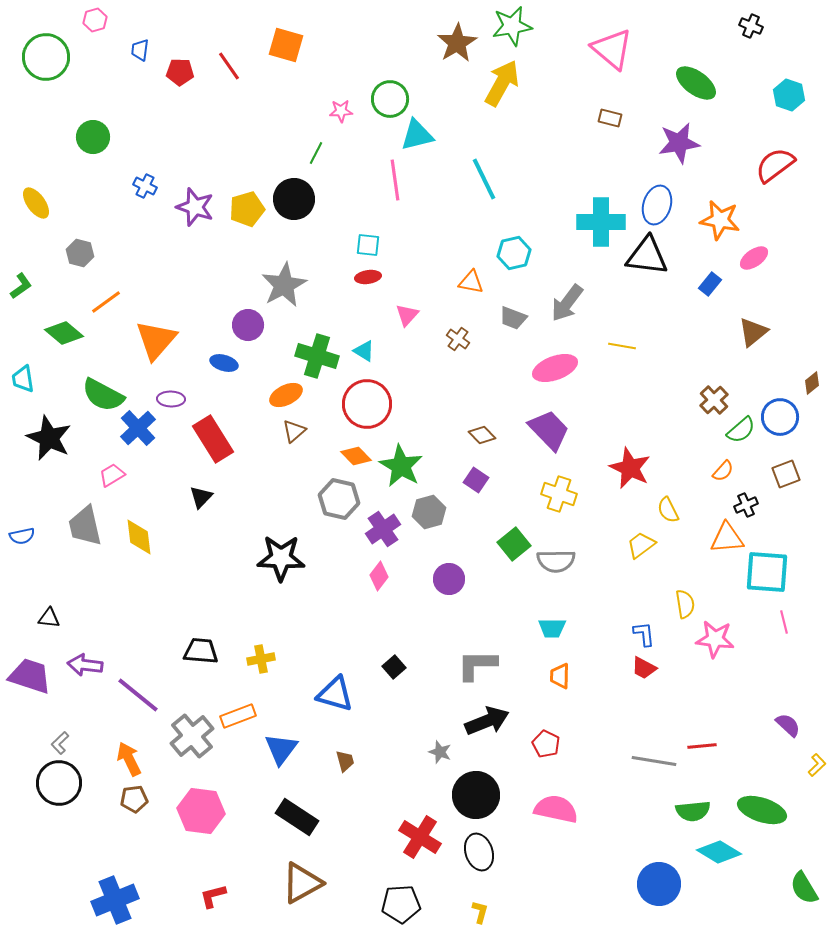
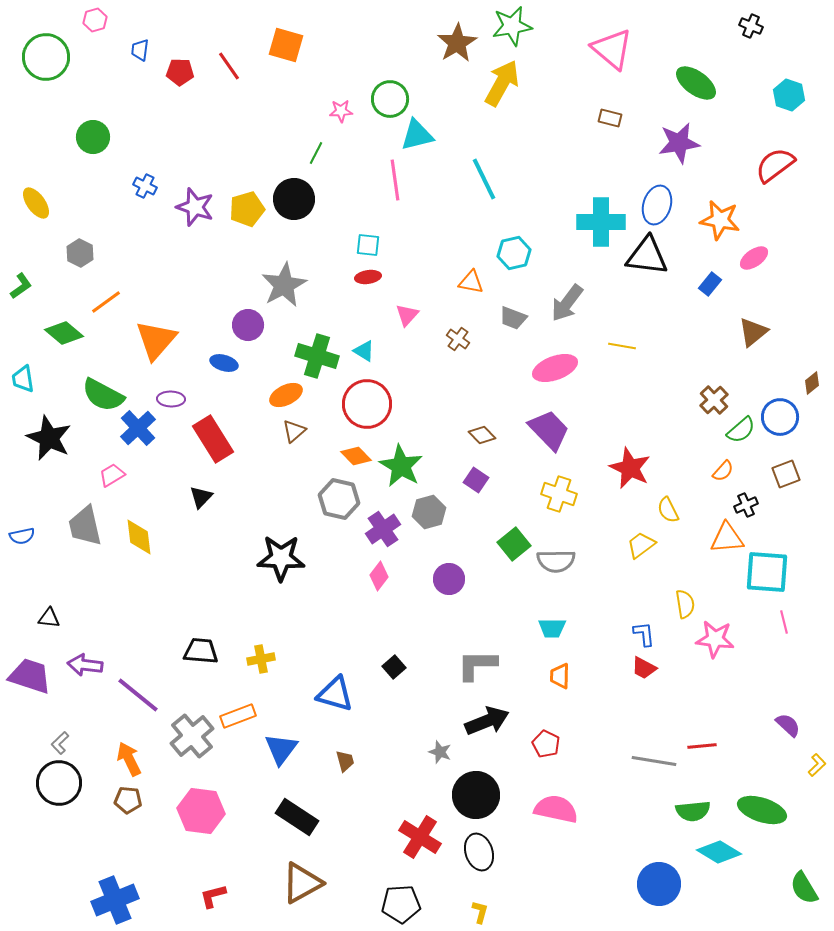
gray hexagon at (80, 253): rotated 12 degrees clockwise
brown pentagon at (134, 799): moved 6 px left, 1 px down; rotated 12 degrees clockwise
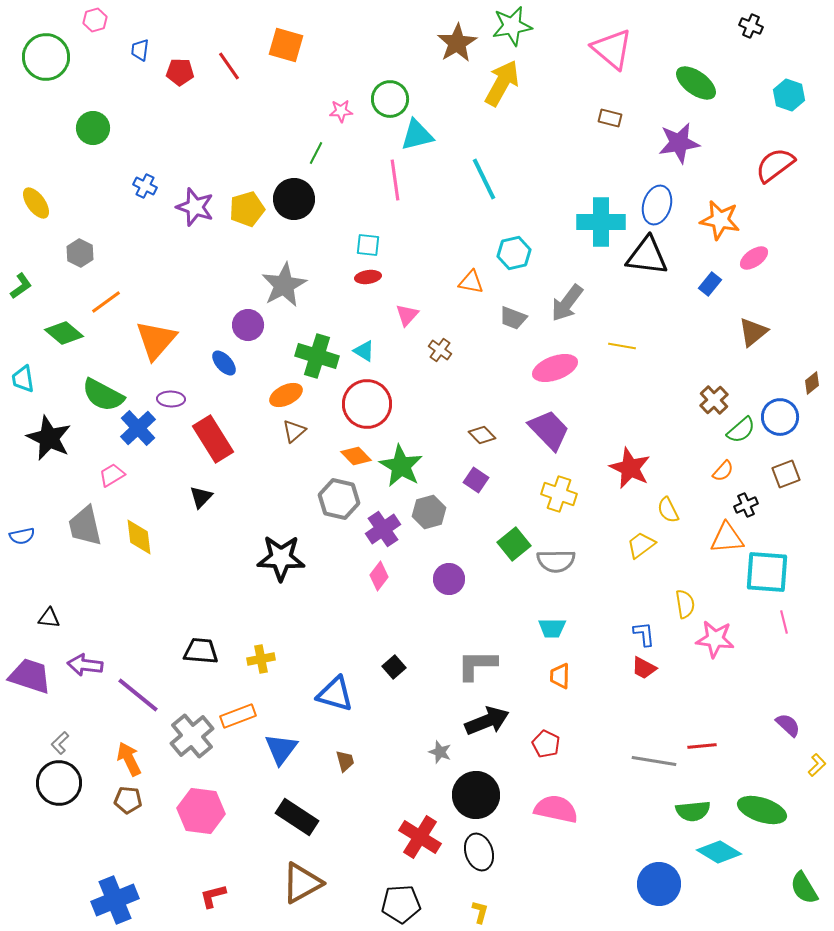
green circle at (93, 137): moved 9 px up
brown cross at (458, 339): moved 18 px left, 11 px down
blue ellipse at (224, 363): rotated 32 degrees clockwise
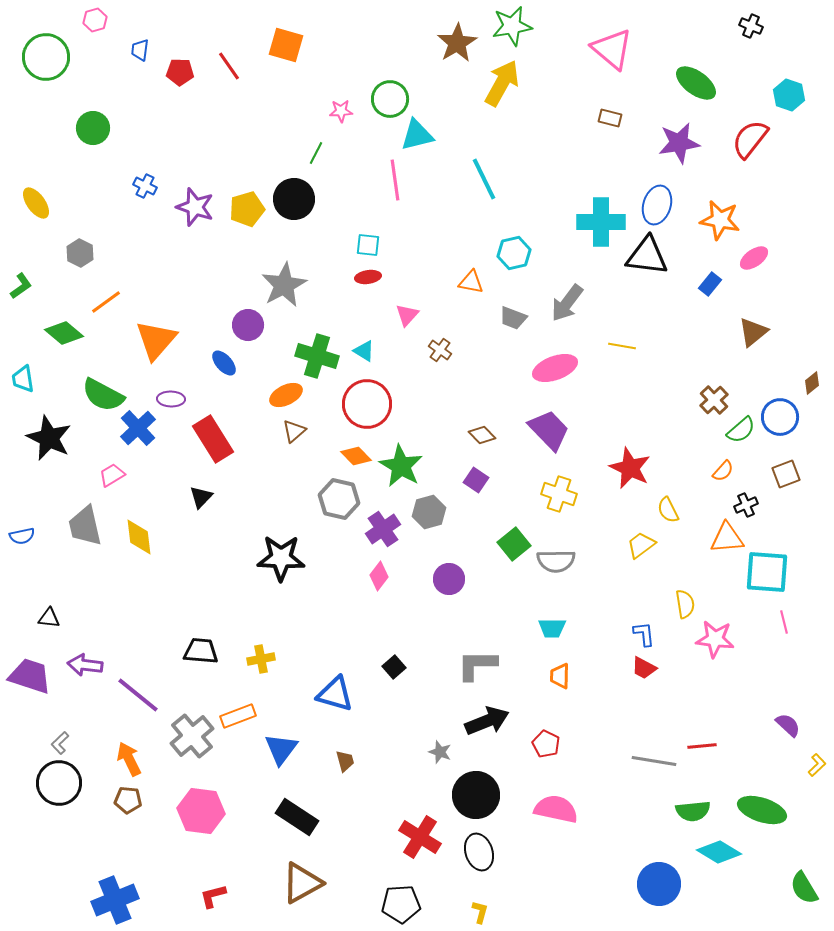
red semicircle at (775, 165): moved 25 px left, 26 px up; rotated 15 degrees counterclockwise
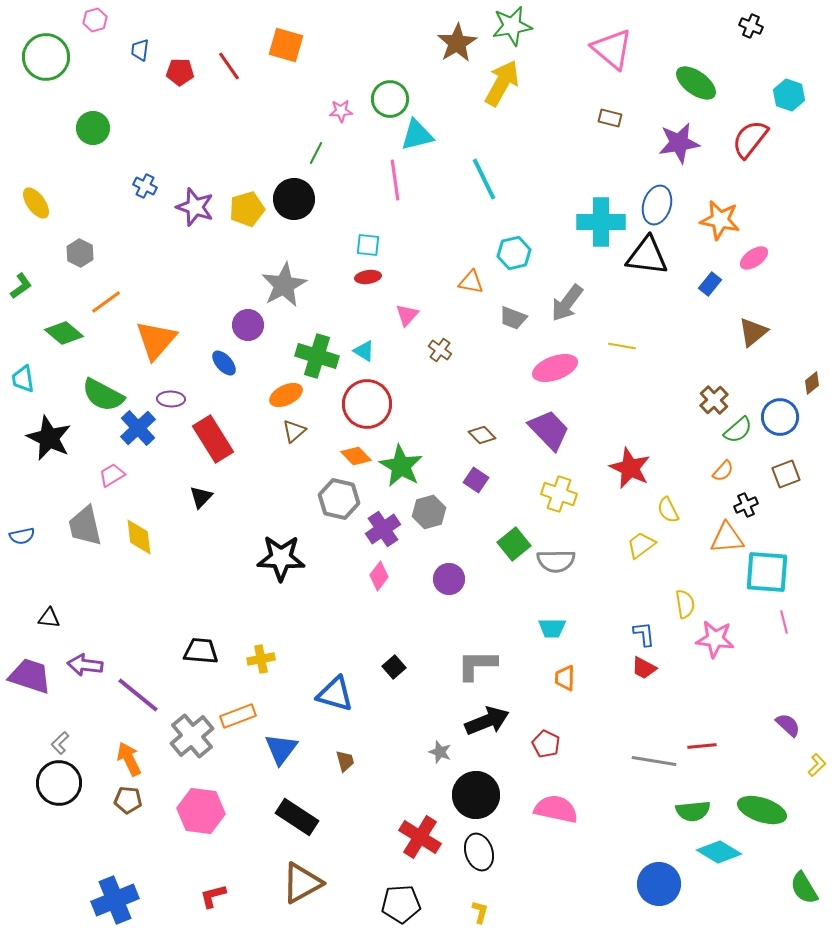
green semicircle at (741, 430): moved 3 px left
orange trapezoid at (560, 676): moved 5 px right, 2 px down
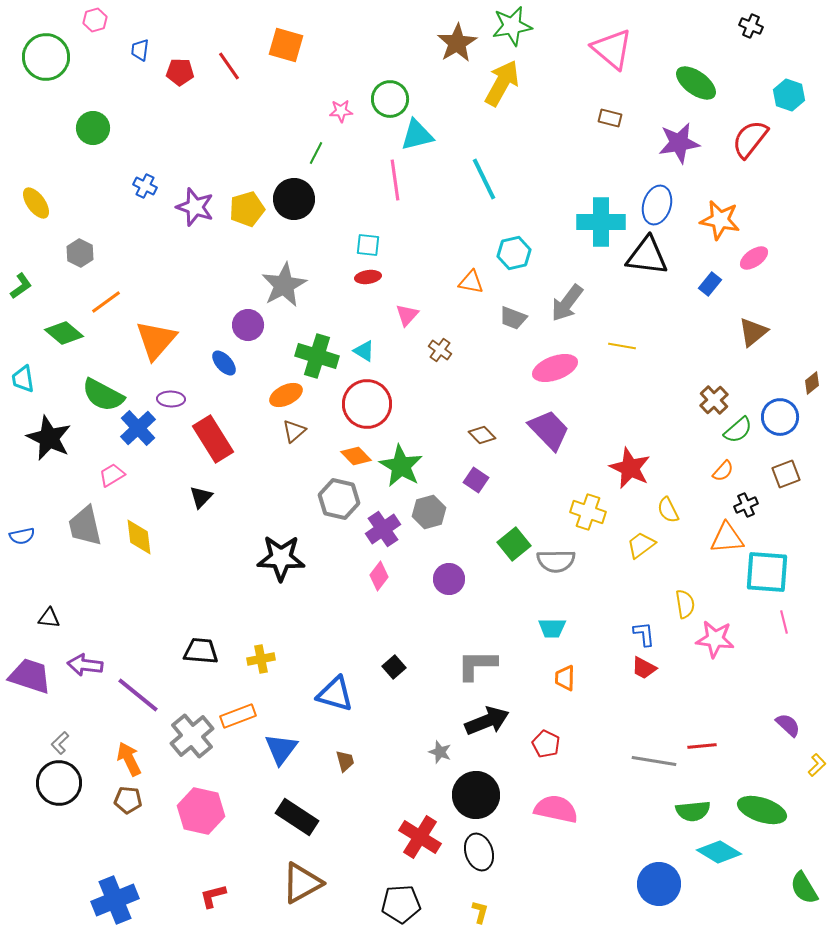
yellow cross at (559, 494): moved 29 px right, 18 px down
pink hexagon at (201, 811): rotated 6 degrees clockwise
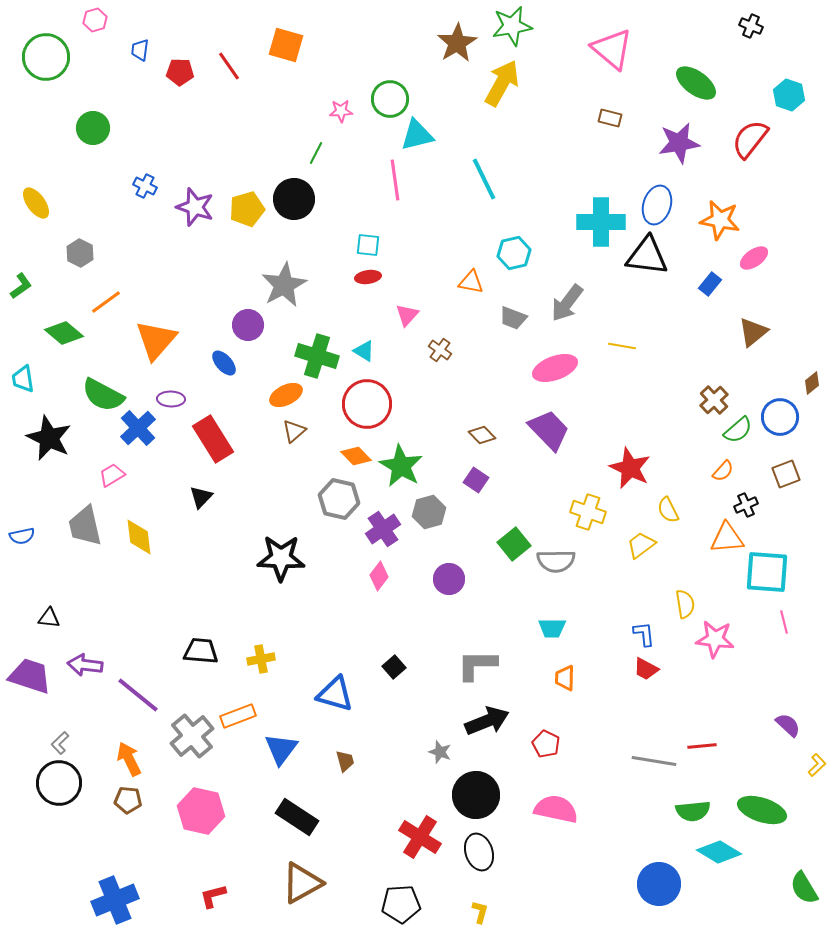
red trapezoid at (644, 668): moved 2 px right, 1 px down
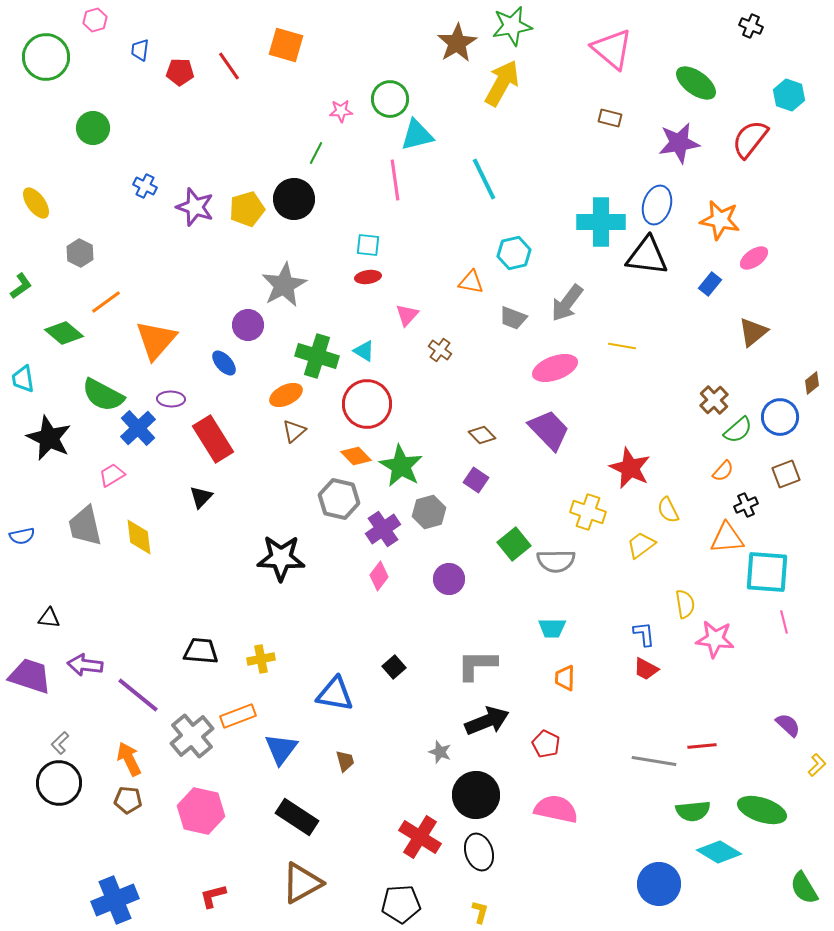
blue triangle at (335, 694): rotated 6 degrees counterclockwise
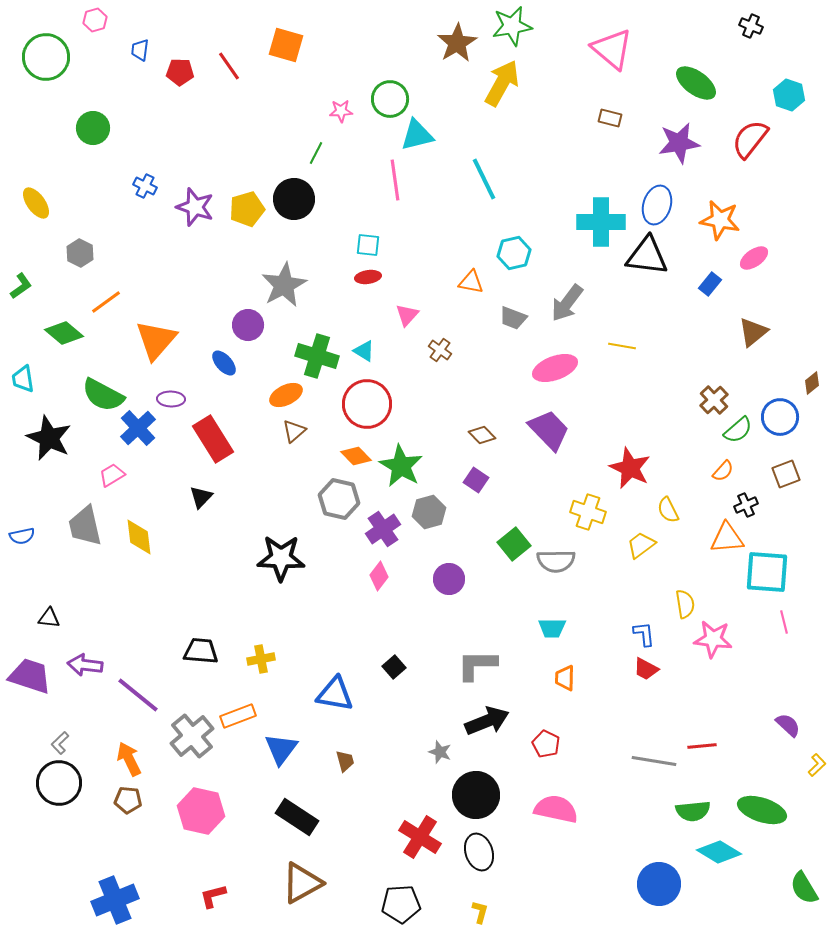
pink star at (715, 639): moved 2 px left
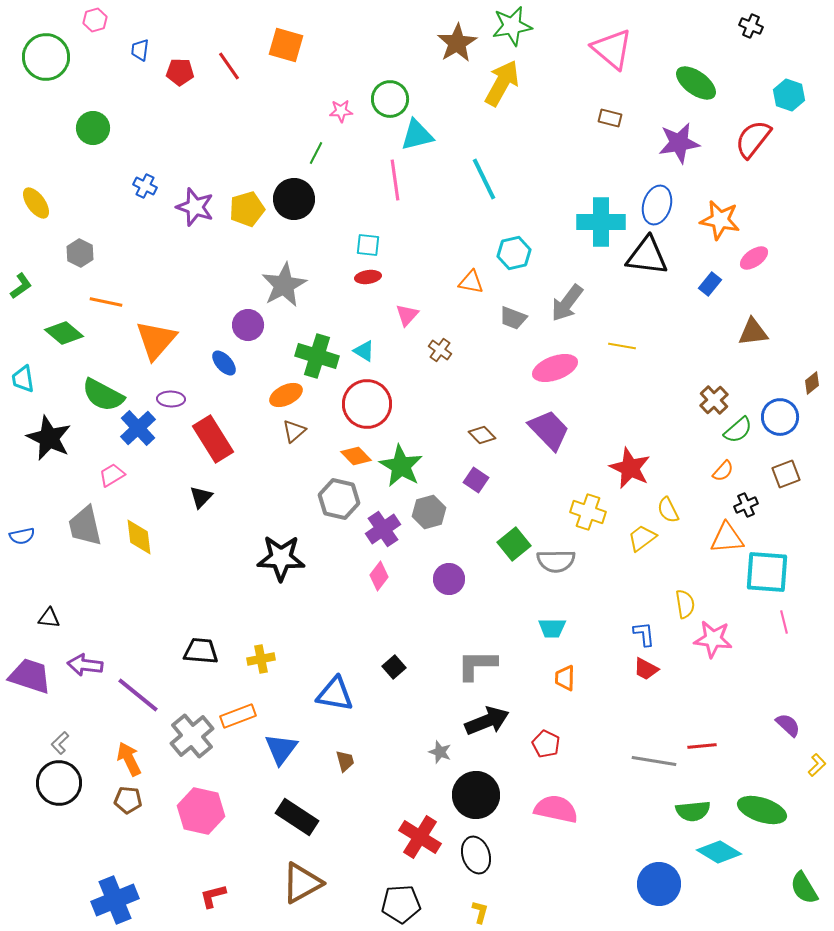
red semicircle at (750, 139): moved 3 px right
orange line at (106, 302): rotated 48 degrees clockwise
brown triangle at (753, 332): rotated 32 degrees clockwise
yellow trapezoid at (641, 545): moved 1 px right, 7 px up
black ellipse at (479, 852): moved 3 px left, 3 px down
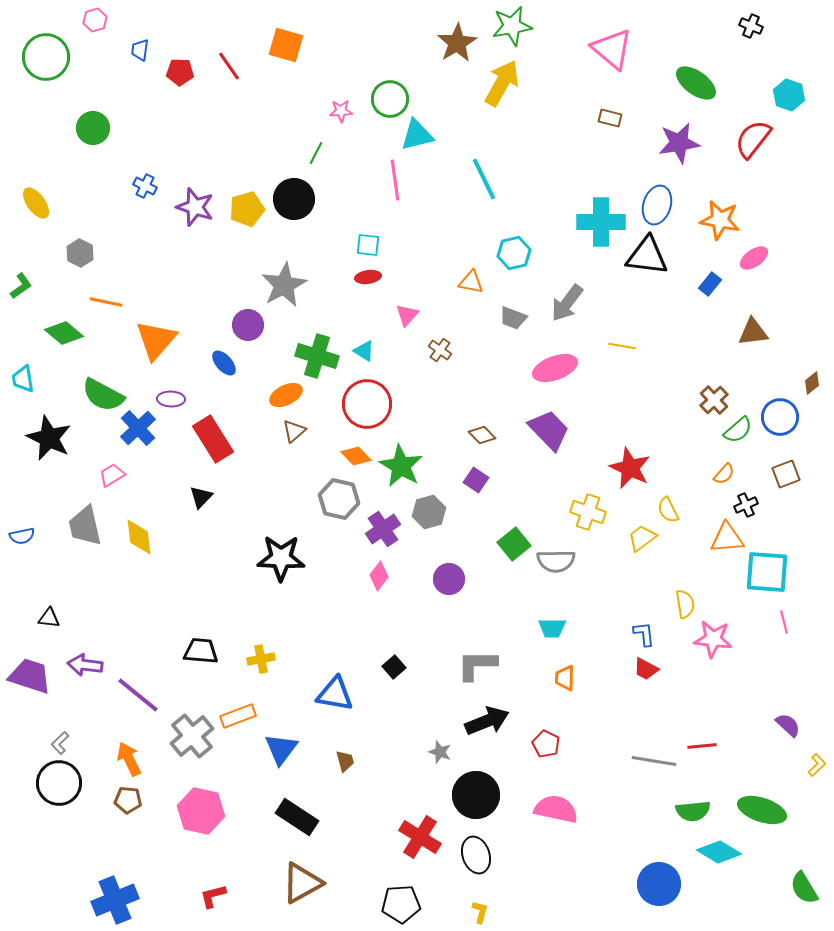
orange semicircle at (723, 471): moved 1 px right, 3 px down
